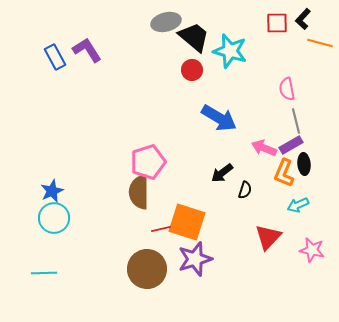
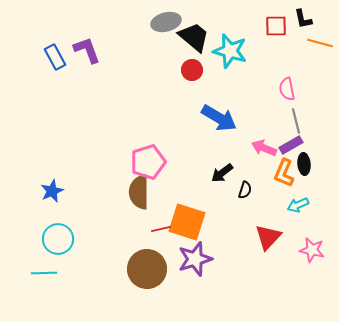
black L-shape: rotated 55 degrees counterclockwise
red square: moved 1 px left, 3 px down
purple L-shape: rotated 12 degrees clockwise
cyan circle: moved 4 px right, 21 px down
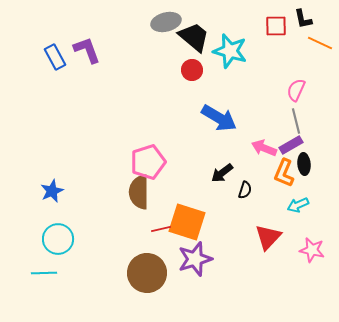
orange line: rotated 10 degrees clockwise
pink semicircle: moved 9 px right, 1 px down; rotated 35 degrees clockwise
brown circle: moved 4 px down
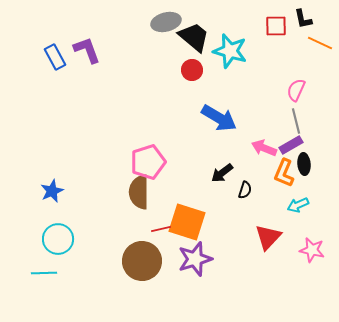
brown circle: moved 5 px left, 12 px up
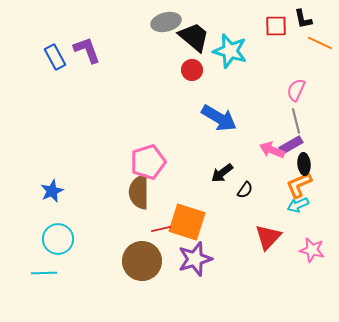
pink arrow: moved 8 px right, 2 px down
orange L-shape: moved 15 px right, 12 px down; rotated 44 degrees clockwise
black semicircle: rotated 18 degrees clockwise
